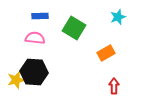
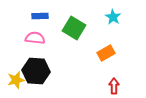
cyan star: moved 5 px left; rotated 21 degrees counterclockwise
black hexagon: moved 2 px right, 1 px up
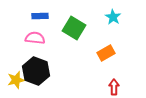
black hexagon: rotated 16 degrees clockwise
red arrow: moved 1 px down
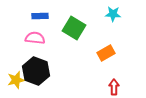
cyan star: moved 3 px up; rotated 28 degrees counterclockwise
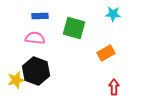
green square: rotated 15 degrees counterclockwise
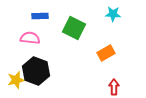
green square: rotated 10 degrees clockwise
pink semicircle: moved 5 px left
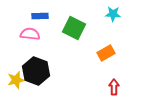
pink semicircle: moved 4 px up
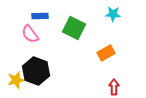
pink semicircle: rotated 132 degrees counterclockwise
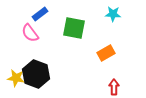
blue rectangle: moved 2 px up; rotated 35 degrees counterclockwise
green square: rotated 15 degrees counterclockwise
pink semicircle: moved 1 px up
black hexagon: moved 3 px down
yellow star: moved 2 px up; rotated 24 degrees clockwise
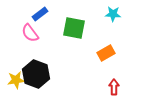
yellow star: moved 2 px down; rotated 18 degrees counterclockwise
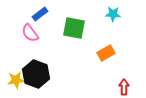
red arrow: moved 10 px right
